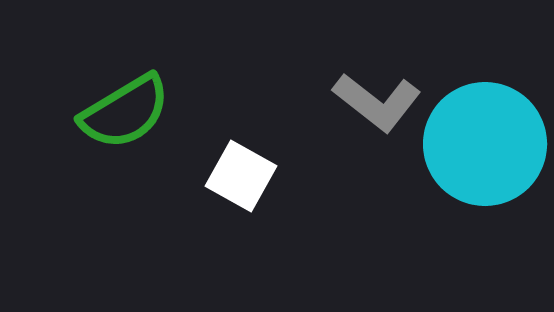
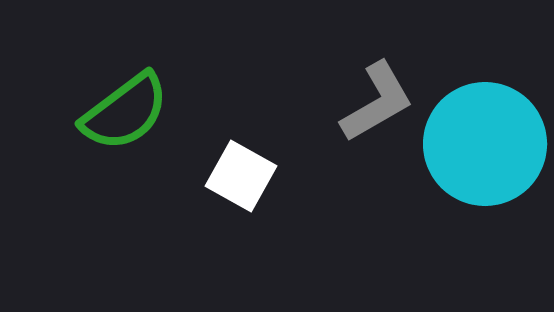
gray L-shape: rotated 68 degrees counterclockwise
green semicircle: rotated 6 degrees counterclockwise
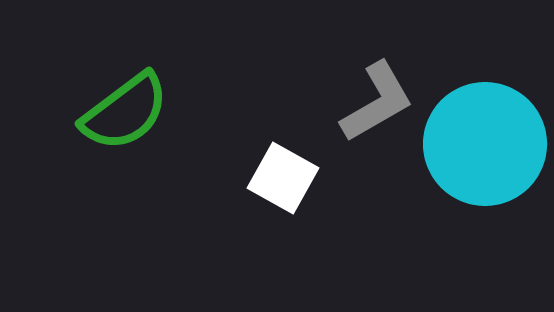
white square: moved 42 px right, 2 px down
